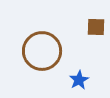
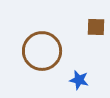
blue star: rotated 30 degrees counterclockwise
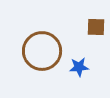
blue star: moved 13 px up; rotated 18 degrees counterclockwise
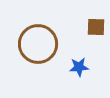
brown circle: moved 4 px left, 7 px up
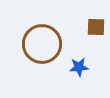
brown circle: moved 4 px right
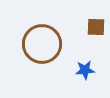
blue star: moved 6 px right, 3 px down
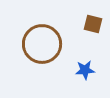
brown square: moved 3 px left, 3 px up; rotated 12 degrees clockwise
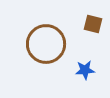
brown circle: moved 4 px right
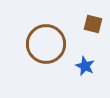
blue star: moved 4 px up; rotated 30 degrees clockwise
